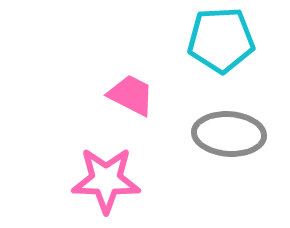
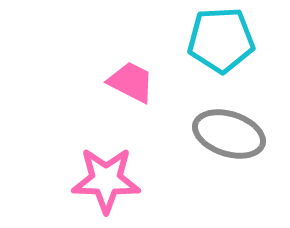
pink trapezoid: moved 13 px up
gray ellipse: rotated 14 degrees clockwise
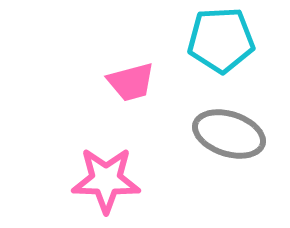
pink trapezoid: rotated 138 degrees clockwise
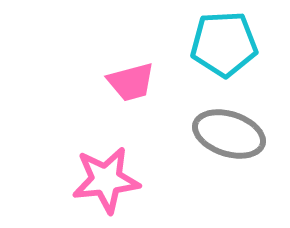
cyan pentagon: moved 3 px right, 4 px down
pink star: rotated 8 degrees counterclockwise
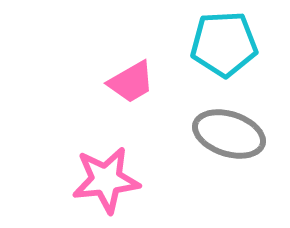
pink trapezoid: rotated 15 degrees counterclockwise
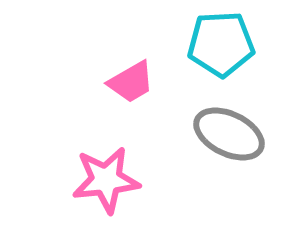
cyan pentagon: moved 3 px left
gray ellipse: rotated 8 degrees clockwise
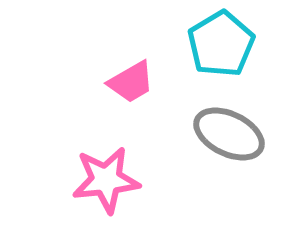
cyan pentagon: rotated 28 degrees counterclockwise
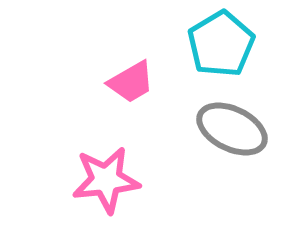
gray ellipse: moved 3 px right, 5 px up
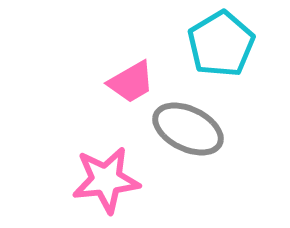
gray ellipse: moved 44 px left
